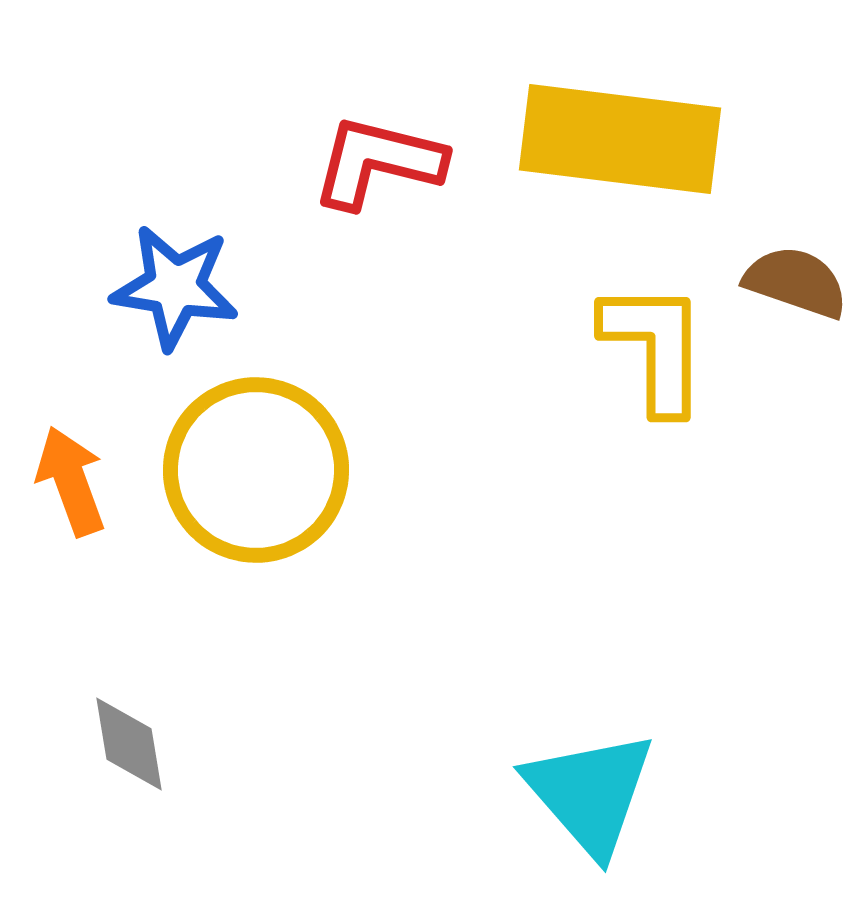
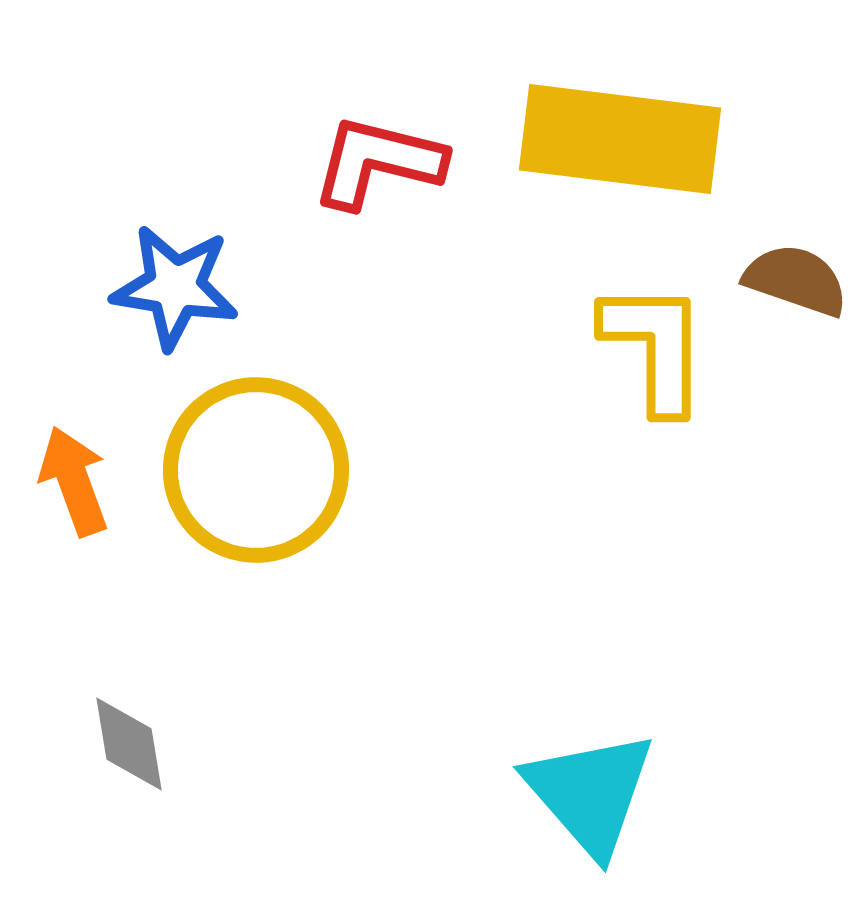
brown semicircle: moved 2 px up
orange arrow: moved 3 px right
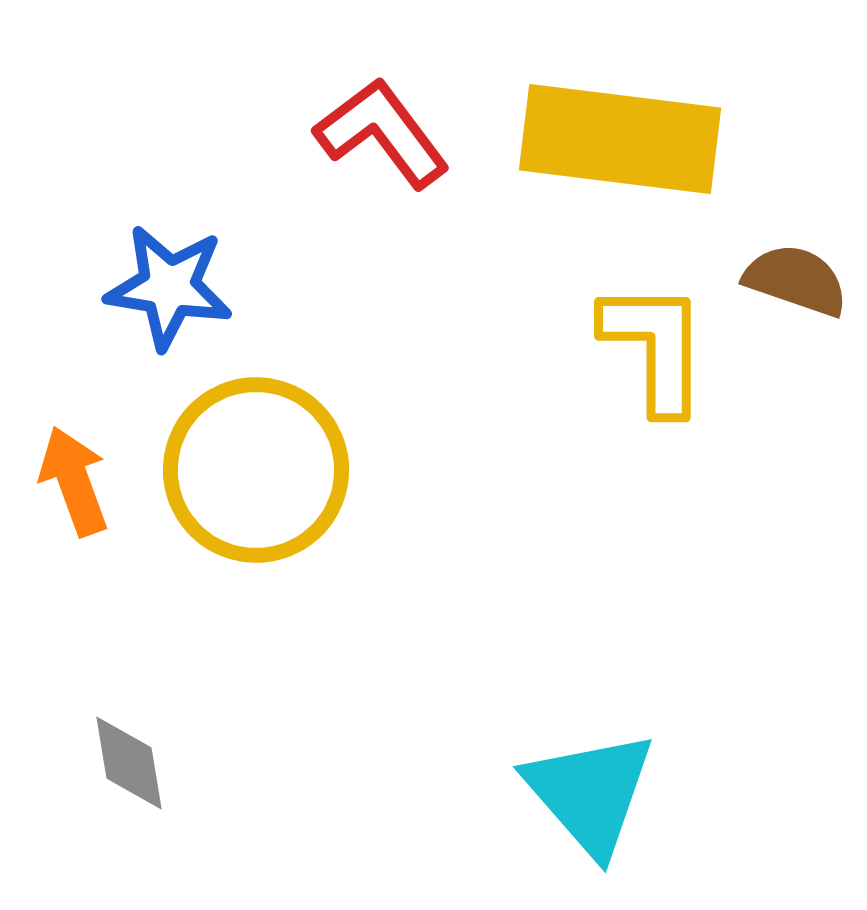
red L-shape: moved 4 px right, 29 px up; rotated 39 degrees clockwise
blue star: moved 6 px left
gray diamond: moved 19 px down
